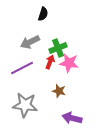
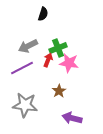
gray arrow: moved 2 px left, 4 px down
red arrow: moved 2 px left, 2 px up
brown star: rotated 24 degrees clockwise
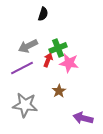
purple arrow: moved 11 px right
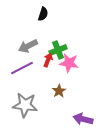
green cross: moved 2 px down
purple arrow: moved 1 px down
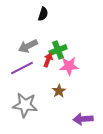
pink star: moved 3 px down; rotated 12 degrees counterclockwise
purple arrow: rotated 18 degrees counterclockwise
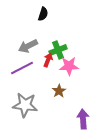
purple arrow: rotated 90 degrees clockwise
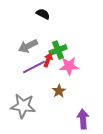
black semicircle: rotated 80 degrees counterclockwise
purple line: moved 12 px right, 1 px up
gray star: moved 2 px left, 1 px down
